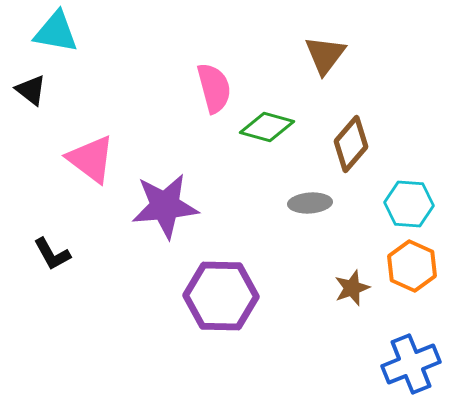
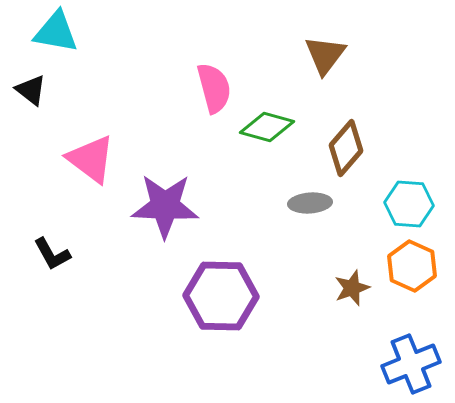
brown diamond: moved 5 px left, 4 px down
purple star: rotated 8 degrees clockwise
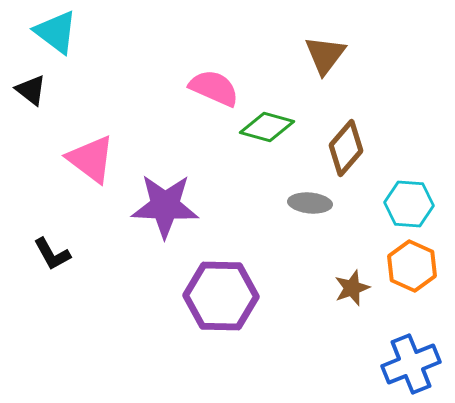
cyan triangle: rotated 27 degrees clockwise
pink semicircle: rotated 51 degrees counterclockwise
gray ellipse: rotated 9 degrees clockwise
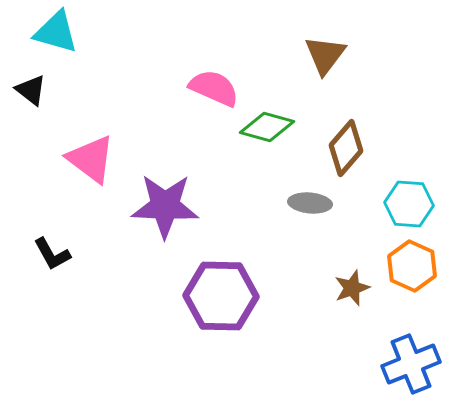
cyan triangle: rotated 21 degrees counterclockwise
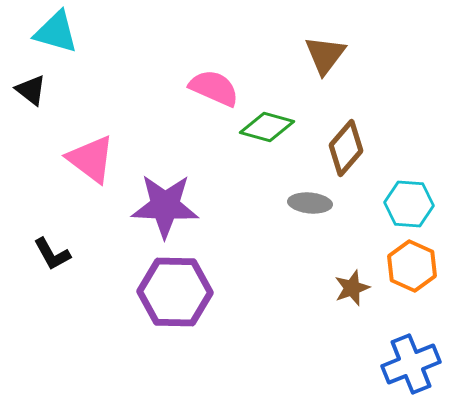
purple hexagon: moved 46 px left, 4 px up
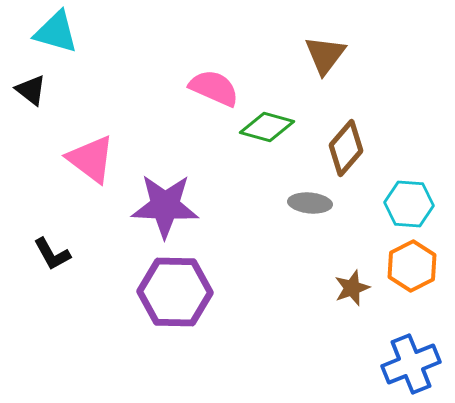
orange hexagon: rotated 9 degrees clockwise
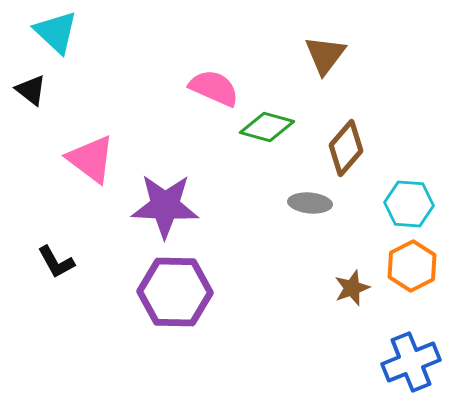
cyan triangle: rotated 27 degrees clockwise
black L-shape: moved 4 px right, 8 px down
blue cross: moved 2 px up
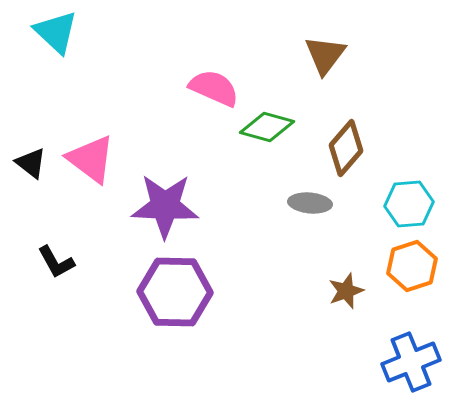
black triangle: moved 73 px down
cyan hexagon: rotated 9 degrees counterclockwise
orange hexagon: rotated 9 degrees clockwise
brown star: moved 6 px left, 3 px down
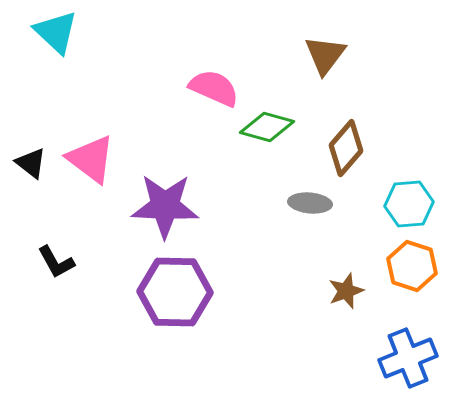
orange hexagon: rotated 24 degrees counterclockwise
blue cross: moved 3 px left, 4 px up
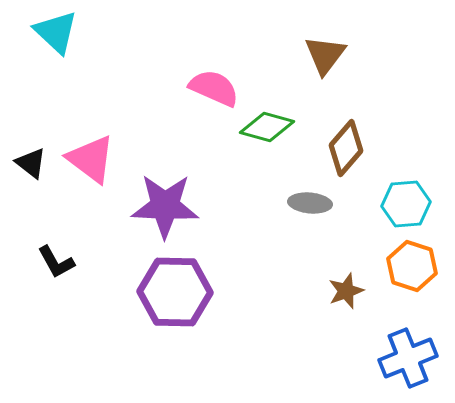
cyan hexagon: moved 3 px left
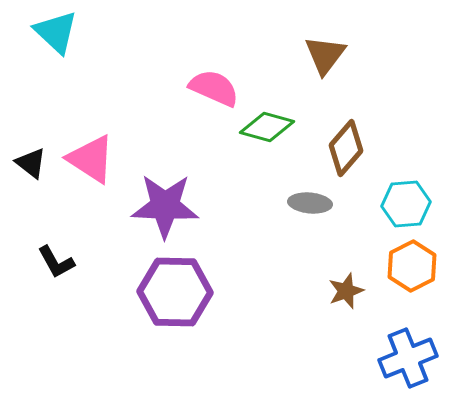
pink triangle: rotated 4 degrees counterclockwise
orange hexagon: rotated 15 degrees clockwise
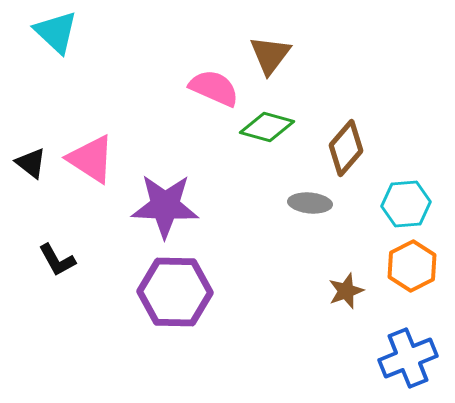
brown triangle: moved 55 px left
black L-shape: moved 1 px right, 2 px up
